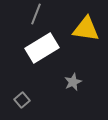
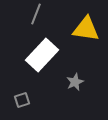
white rectangle: moved 7 px down; rotated 16 degrees counterclockwise
gray star: moved 2 px right
gray square: rotated 21 degrees clockwise
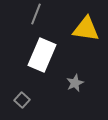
white rectangle: rotated 20 degrees counterclockwise
gray star: moved 1 px down
gray square: rotated 28 degrees counterclockwise
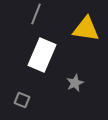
gray square: rotated 21 degrees counterclockwise
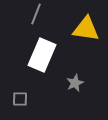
gray square: moved 2 px left, 1 px up; rotated 21 degrees counterclockwise
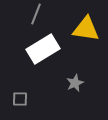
white rectangle: moved 1 px right, 6 px up; rotated 36 degrees clockwise
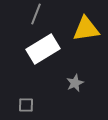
yellow triangle: rotated 16 degrees counterclockwise
gray square: moved 6 px right, 6 px down
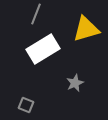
yellow triangle: rotated 8 degrees counterclockwise
gray square: rotated 21 degrees clockwise
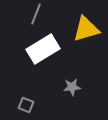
gray star: moved 3 px left, 4 px down; rotated 18 degrees clockwise
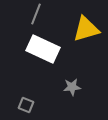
white rectangle: rotated 56 degrees clockwise
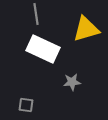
gray line: rotated 30 degrees counterclockwise
gray star: moved 5 px up
gray square: rotated 14 degrees counterclockwise
